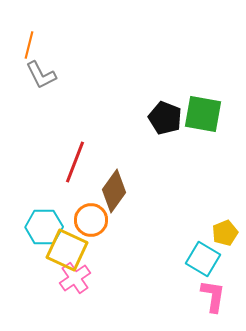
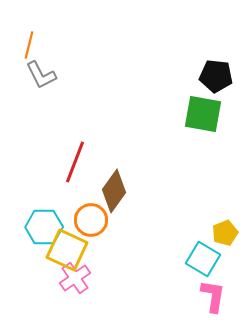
black pentagon: moved 51 px right, 42 px up; rotated 16 degrees counterclockwise
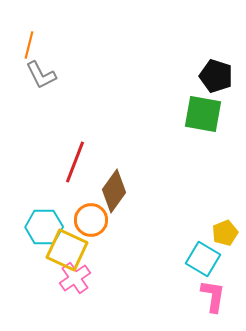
black pentagon: rotated 12 degrees clockwise
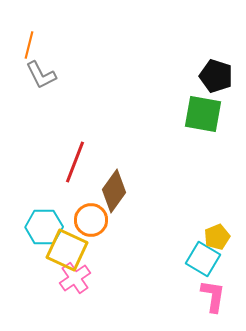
yellow pentagon: moved 8 px left, 4 px down
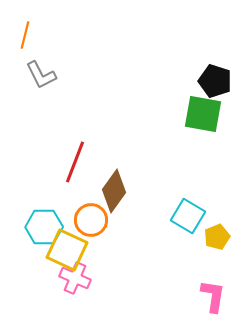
orange line: moved 4 px left, 10 px up
black pentagon: moved 1 px left, 5 px down
cyan square: moved 15 px left, 43 px up
pink cross: rotated 32 degrees counterclockwise
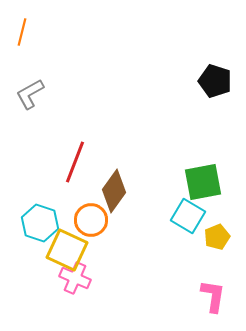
orange line: moved 3 px left, 3 px up
gray L-shape: moved 11 px left, 19 px down; rotated 88 degrees clockwise
green square: moved 68 px down; rotated 21 degrees counterclockwise
cyan hexagon: moved 4 px left, 4 px up; rotated 18 degrees clockwise
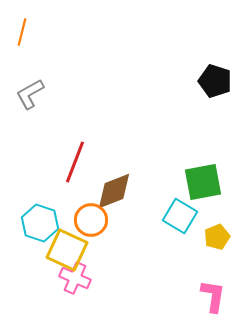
brown diamond: rotated 33 degrees clockwise
cyan square: moved 8 px left
